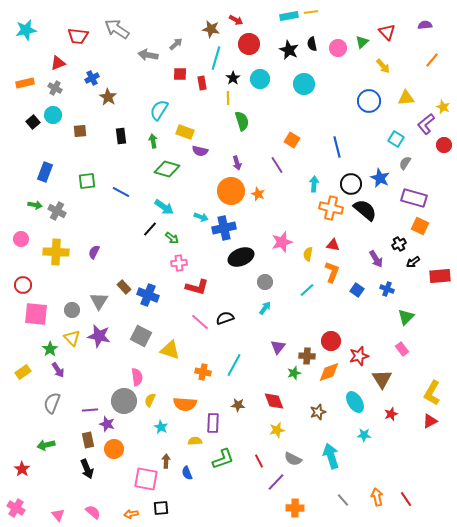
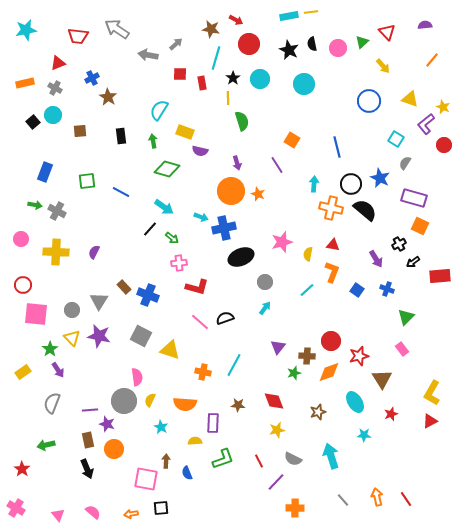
yellow triangle at (406, 98): moved 4 px right, 1 px down; rotated 24 degrees clockwise
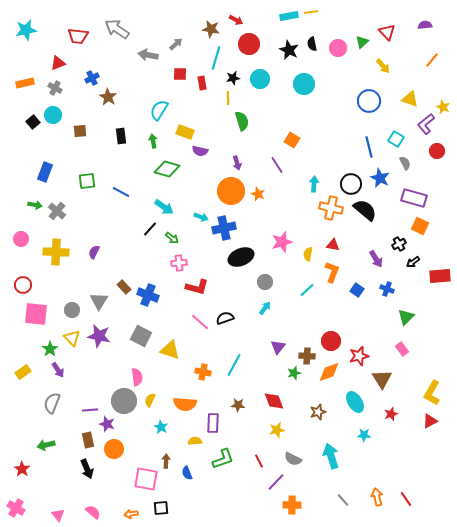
black star at (233, 78): rotated 24 degrees clockwise
red circle at (444, 145): moved 7 px left, 6 px down
blue line at (337, 147): moved 32 px right
gray semicircle at (405, 163): rotated 120 degrees clockwise
gray cross at (57, 211): rotated 12 degrees clockwise
orange cross at (295, 508): moved 3 px left, 3 px up
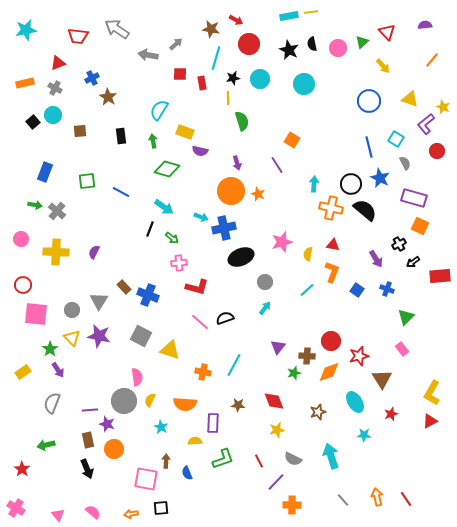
black line at (150, 229): rotated 21 degrees counterclockwise
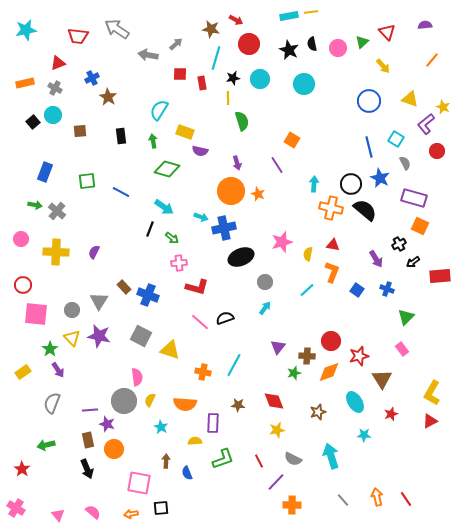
pink square at (146, 479): moved 7 px left, 4 px down
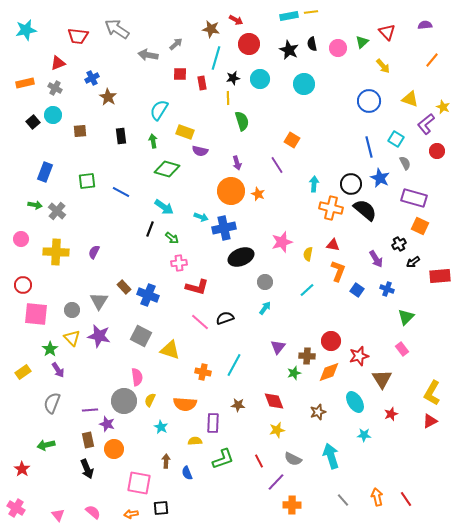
orange L-shape at (332, 272): moved 6 px right, 1 px up
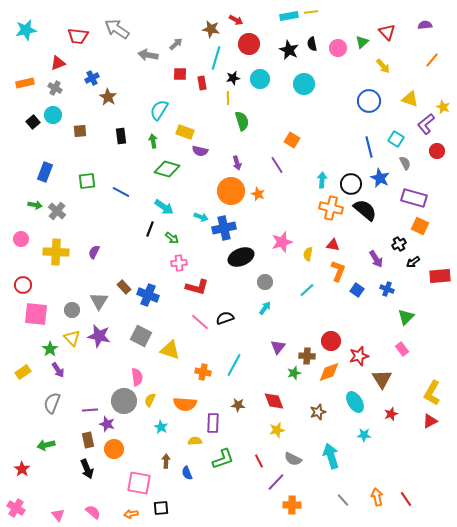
cyan arrow at (314, 184): moved 8 px right, 4 px up
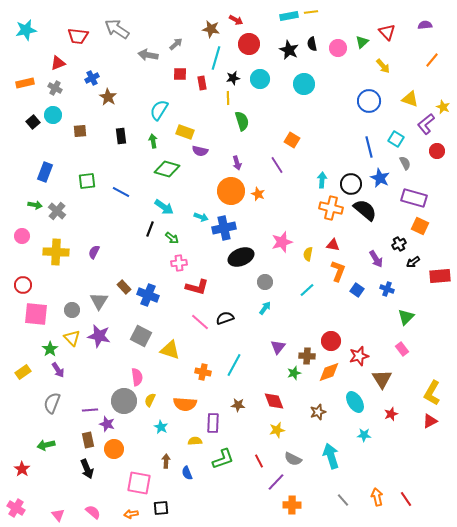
pink circle at (21, 239): moved 1 px right, 3 px up
